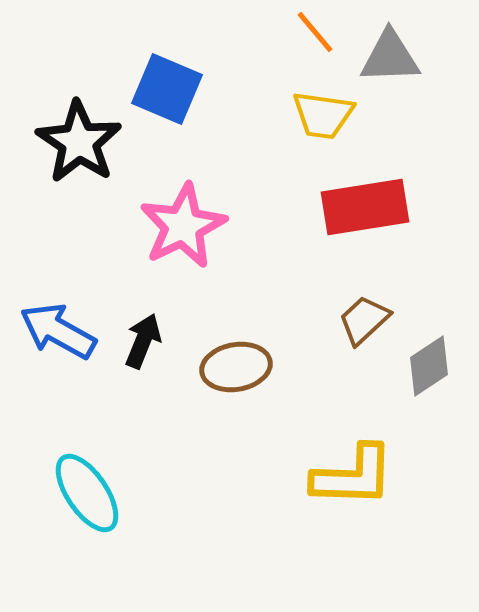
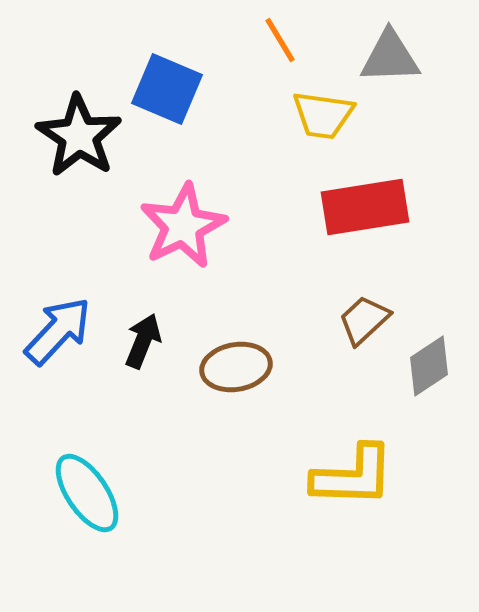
orange line: moved 35 px left, 8 px down; rotated 9 degrees clockwise
black star: moved 6 px up
blue arrow: rotated 104 degrees clockwise
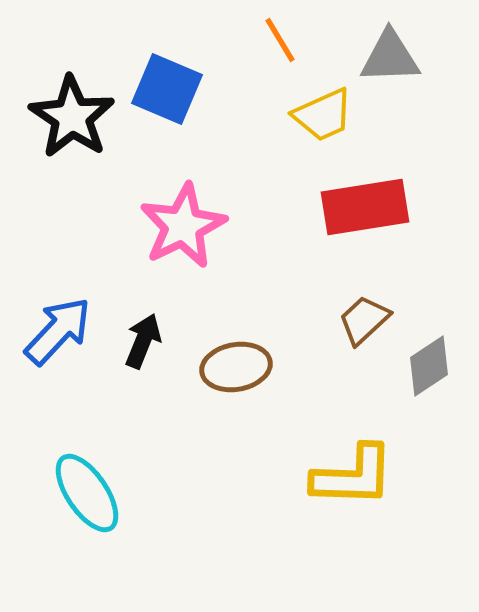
yellow trapezoid: rotated 32 degrees counterclockwise
black star: moved 7 px left, 19 px up
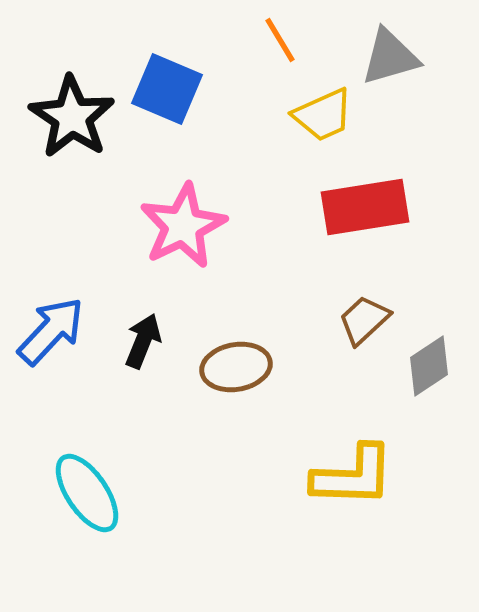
gray triangle: rotated 14 degrees counterclockwise
blue arrow: moved 7 px left
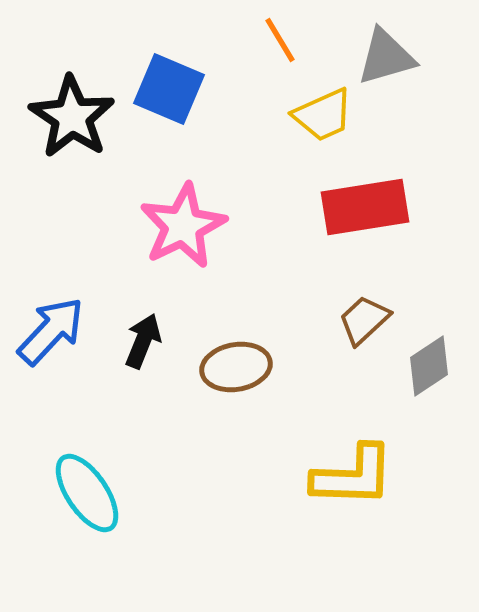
gray triangle: moved 4 px left
blue square: moved 2 px right
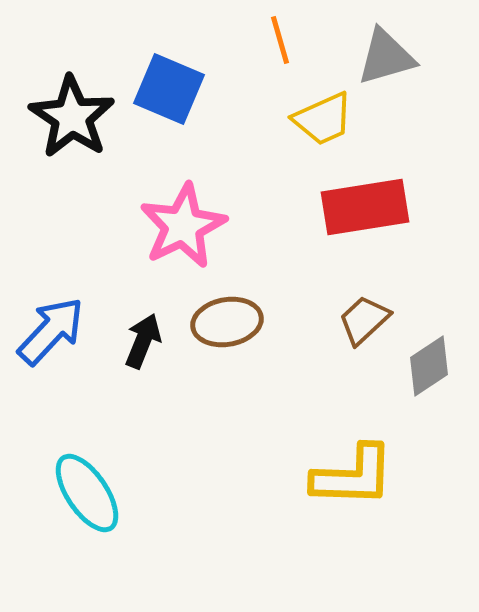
orange line: rotated 15 degrees clockwise
yellow trapezoid: moved 4 px down
brown ellipse: moved 9 px left, 45 px up
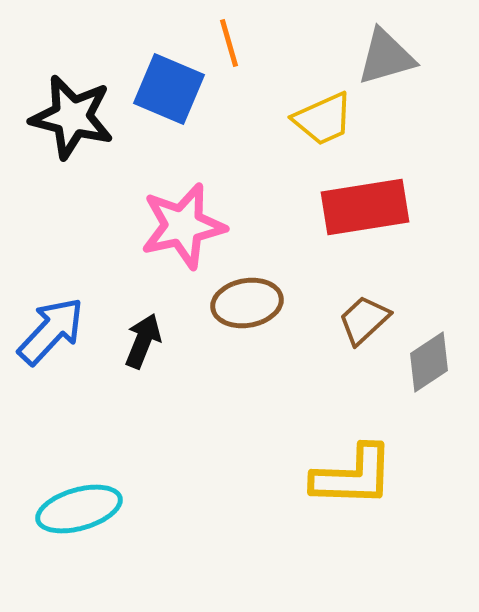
orange line: moved 51 px left, 3 px down
black star: rotated 20 degrees counterclockwise
pink star: rotated 14 degrees clockwise
brown ellipse: moved 20 px right, 19 px up
gray diamond: moved 4 px up
cyan ellipse: moved 8 px left, 16 px down; rotated 72 degrees counterclockwise
